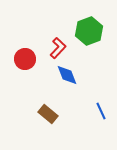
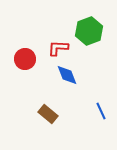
red L-shape: rotated 130 degrees counterclockwise
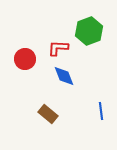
blue diamond: moved 3 px left, 1 px down
blue line: rotated 18 degrees clockwise
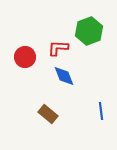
red circle: moved 2 px up
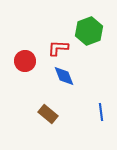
red circle: moved 4 px down
blue line: moved 1 px down
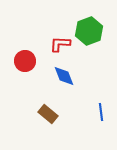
red L-shape: moved 2 px right, 4 px up
